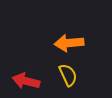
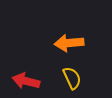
yellow semicircle: moved 4 px right, 3 px down
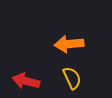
orange arrow: moved 1 px down
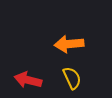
red arrow: moved 2 px right, 1 px up
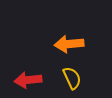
red arrow: rotated 20 degrees counterclockwise
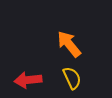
orange arrow: rotated 56 degrees clockwise
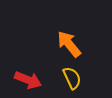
red arrow: rotated 152 degrees counterclockwise
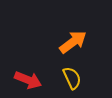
orange arrow: moved 4 px right, 2 px up; rotated 92 degrees clockwise
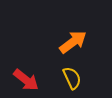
red arrow: moved 2 px left; rotated 16 degrees clockwise
